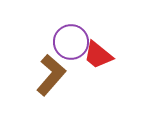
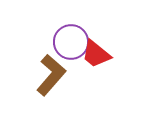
red trapezoid: moved 2 px left, 1 px up
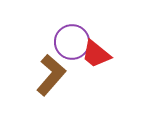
purple circle: moved 1 px right
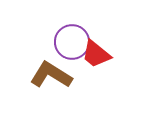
brown L-shape: rotated 99 degrees counterclockwise
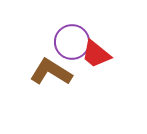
brown L-shape: moved 3 px up
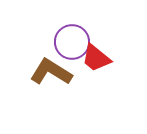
red trapezoid: moved 4 px down
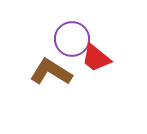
purple circle: moved 3 px up
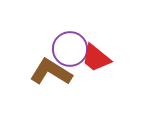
purple circle: moved 2 px left, 10 px down
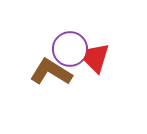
red trapezoid: rotated 68 degrees clockwise
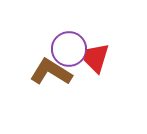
purple circle: moved 1 px left
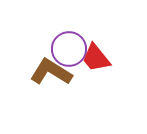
red trapezoid: rotated 56 degrees counterclockwise
